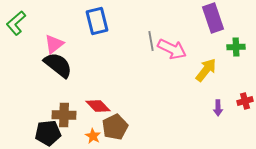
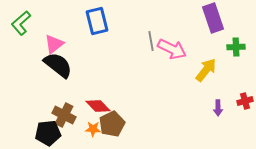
green L-shape: moved 5 px right
brown cross: rotated 25 degrees clockwise
brown pentagon: moved 3 px left, 3 px up
orange star: moved 7 px up; rotated 28 degrees counterclockwise
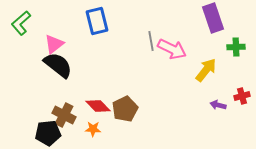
red cross: moved 3 px left, 5 px up
purple arrow: moved 3 px up; rotated 105 degrees clockwise
brown pentagon: moved 13 px right, 15 px up
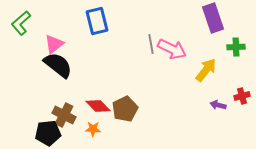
gray line: moved 3 px down
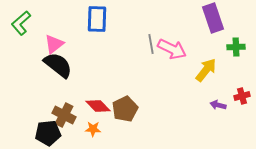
blue rectangle: moved 2 px up; rotated 16 degrees clockwise
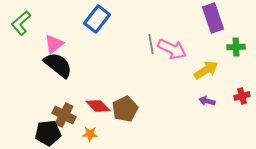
blue rectangle: rotated 36 degrees clockwise
yellow arrow: rotated 20 degrees clockwise
purple arrow: moved 11 px left, 4 px up
orange star: moved 3 px left, 5 px down
